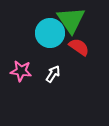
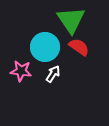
cyan circle: moved 5 px left, 14 px down
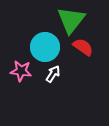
green triangle: rotated 12 degrees clockwise
red semicircle: moved 4 px right
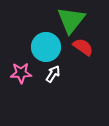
cyan circle: moved 1 px right
pink star: moved 2 px down; rotated 10 degrees counterclockwise
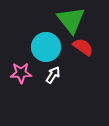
green triangle: rotated 16 degrees counterclockwise
white arrow: moved 1 px down
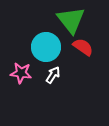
pink star: rotated 10 degrees clockwise
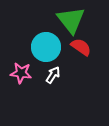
red semicircle: moved 2 px left
